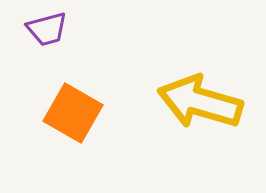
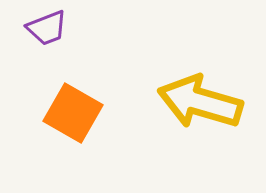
purple trapezoid: moved 1 px up; rotated 6 degrees counterclockwise
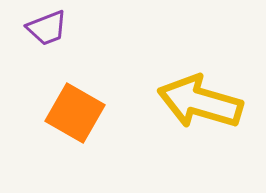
orange square: moved 2 px right
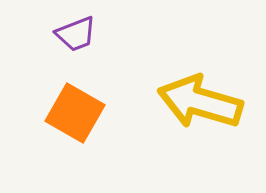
purple trapezoid: moved 29 px right, 6 px down
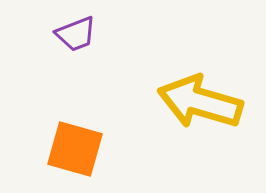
orange square: moved 36 px down; rotated 14 degrees counterclockwise
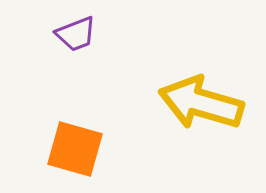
yellow arrow: moved 1 px right, 1 px down
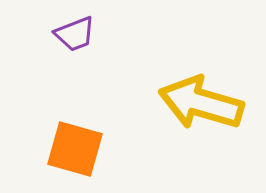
purple trapezoid: moved 1 px left
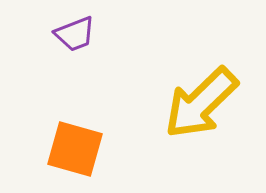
yellow arrow: rotated 60 degrees counterclockwise
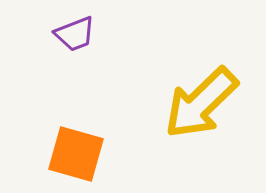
orange square: moved 1 px right, 5 px down
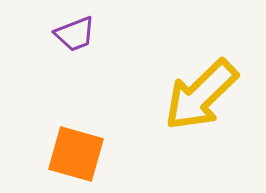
yellow arrow: moved 8 px up
